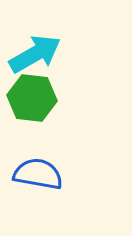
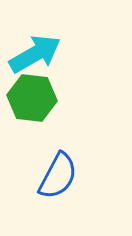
blue semicircle: moved 20 px right, 2 px down; rotated 108 degrees clockwise
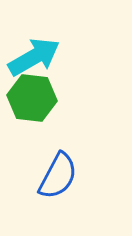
cyan arrow: moved 1 px left, 3 px down
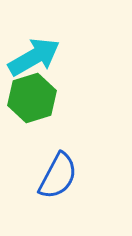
green hexagon: rotated 24 degrees counterclockwise
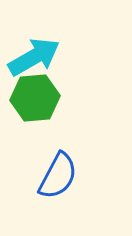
green hexagon: moved 3 px right; rotated 12 degrees clockwise
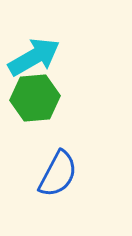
blue semicircle: moved 2 px up
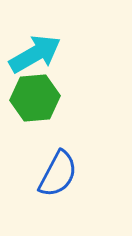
cyan arrow: moved 1 px right, 3 px up
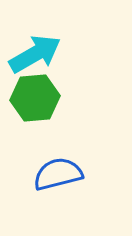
blue semicircle: rotated 132 degrees counterclockwise
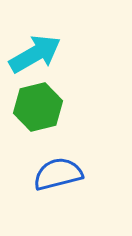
green hexagon: moved 3 px right, 9 px down; rotated 9 degrees counterclockwise
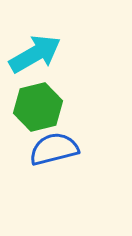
blue semicircle: moved 4 px left, 25 px up
